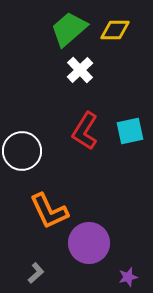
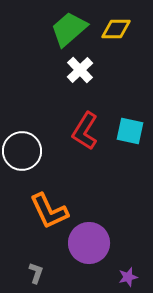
yellow diamond: moved 1 px right, 1 px up
cyan square: rotated 24 degrees clockwise
gray L-shape: rotated 30 degrees counterclockwise
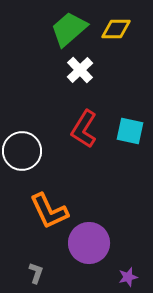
red L-shape: moved 1 px left, 2 px up
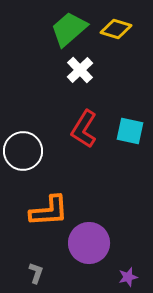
yellow diamond: rotated 16 degrees clockwise
white circle: moved 1 px right
orange L-shape: rotated 69 degrees counterclockwise
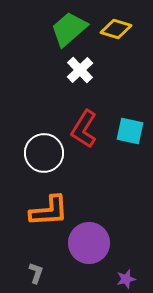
white circle: moved 21 px right, 2 px down
purple star: moved 2 px left, 2 px down
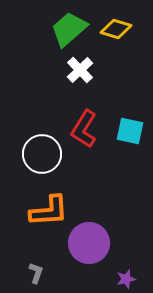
white circle: moved 2 px left, 1 px down
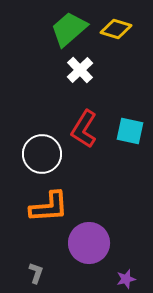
orange L-shape: moved 4 px up
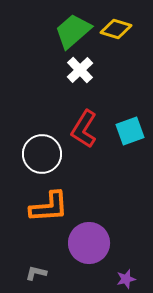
green trapezoid: moved 4 px right, 2 px down
cyan square: rotated 32 degrees counterclockwise
gray L-shape: rotated 95 degrees counterclockwise
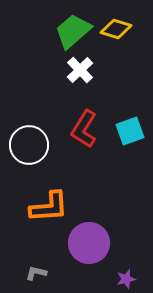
white circle: moved 13 px left, 9 px up
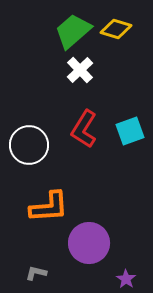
purple star: rotated 24 degrees counterclockwise
